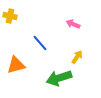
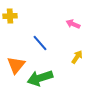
yellow cross: rotated 16 degrees counterclockwise
orange triangle: rotated 36 degrees counterclockwise
green arrow: moved 19 px left
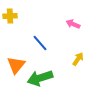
yellow arrow: moved 1 px right, 2 px down
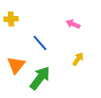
yellow cross: moved 1 px right, 3 px down
green arrow: rotated 145 degrees clockwise
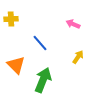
yellow arrow: moved 2 px up
orange triangle: rotated 24 degrees counterclockwise
green arrow: moved 3 px right, 2 px down; rotated 15 degrees counterclockwise
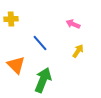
yellow arrow: moved 6 px up
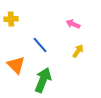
blue line: moved 2 px down
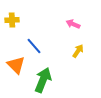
yellow cross: moved 1 px right, 1 px down
blue line: moved 6 px left, 1 px down
